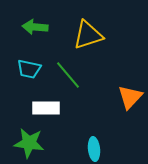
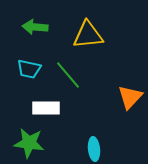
yellow triangle: rotated 12 degrees clockwise
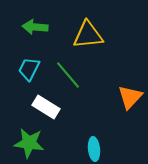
cyan trapezoid: rotated 105 degrees clockwise
white rectangle: moved 1 px up; rotated 32 degrees clockwise
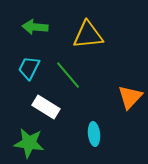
cyan trapezoid: moved 1 px up
cyan ellipse: moved 15 px up
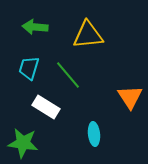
cyan trapezoid: rotated 10 degrees counterclockwise
orange triangle: rotated 16 degrees counterclockwise
green star: moved 6 px left
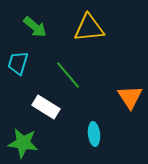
green arrow: rotated 145 degrees counterclockwise
yellow triangle: moved 1 px right, 7 px up
cyan trapezoid: moved 11 px left, 5 px up
